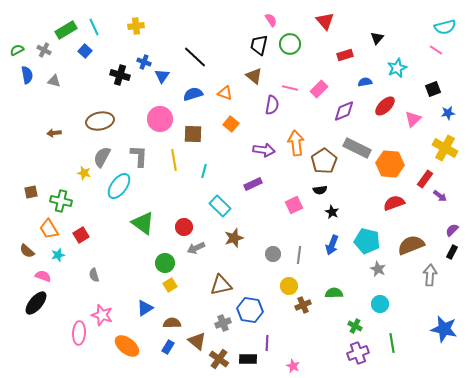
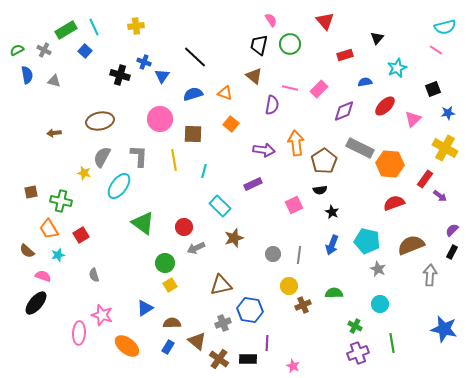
gray rectangle at (357, 148): moved 3 px right
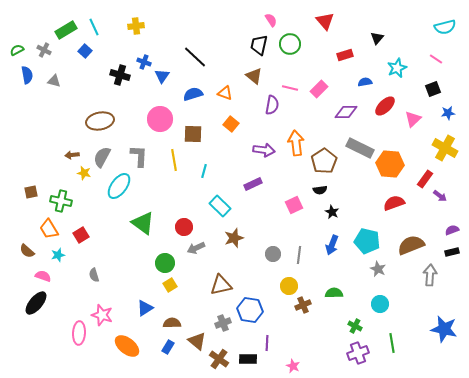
pink line at (436, 50): moved 9 px down
purple diamond at (344, 111): moved 2 px right, 1 px down; rotated 20 degrees clockwise
brown arrow at (54, 133): moved 18 px right, 22 px down
purple semicircle at (452, 230): rotated 24 degrees clockwise
black rectangle at (452, 252): rotated 48 degrees clockwise
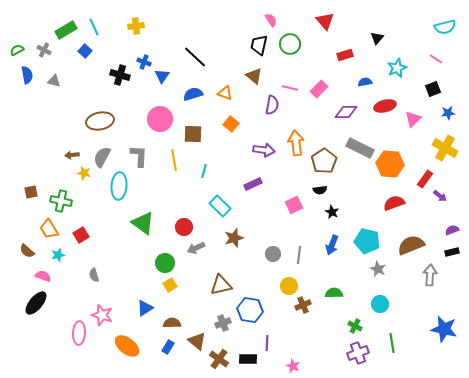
red ellipse at (385, 106): rotated 30 degrees clockwise
cyan ellipse at (119, 186): rotated 32 degrees counterclockwise
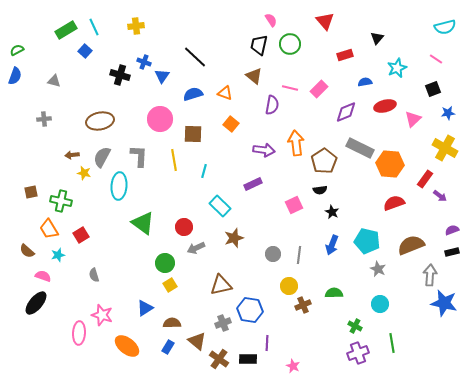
gray cross at (44, 50): moved 69 px down; rotated 32 degrees counterclockwise
blue semicircle at (27, 75): moved 12 px left, 1 px down; rotated 30 degrees clockwise
purple diamond at (346, 112): rotated 20 degrees counterclockwise
blue star at (444, 329): moved 26 px up
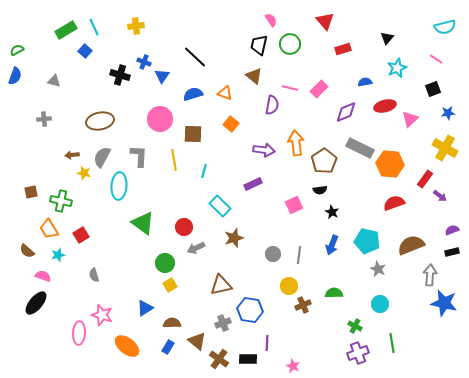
black triangle at (377, 38): moved 10 px right
red rectangle at (345, 55): moved 2 px left, 6 px up
pink triangle at (413, 119): moved 3 px left
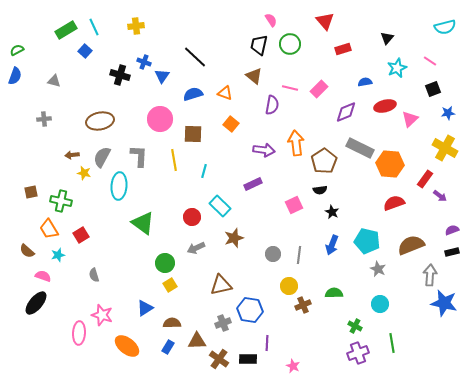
pink line at (436, 59): moved 6 px left, 2 px down
red circle at (184, 227): moved 8 px right, 10 px up
brown triangle at (197, 341): rotated 42 degrees counterclockwise
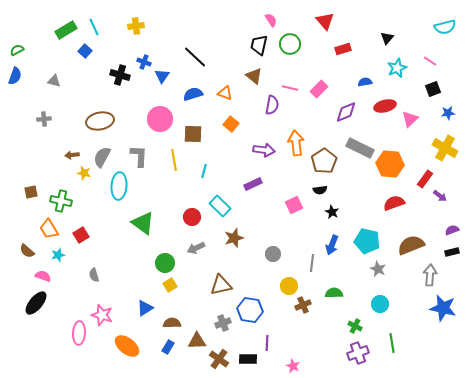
gray line at (299, 255): moved 13 px right, 8 px down
blue star at (444, 303): moved 1 px left, 5 px down
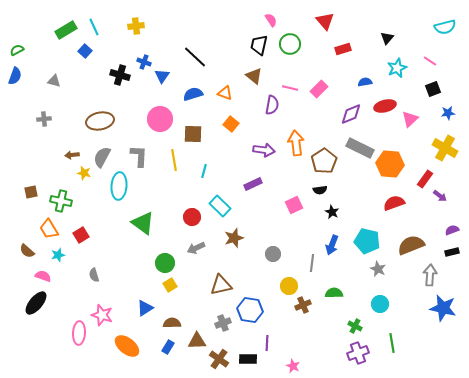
purple diamond at (346, 112): moved 5 px right, 2 px down
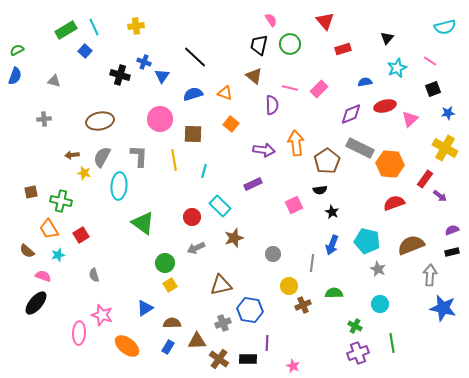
purple semicircle at (272, 105): rotated 12 degrees counterclockwise
brown pentagon at (324, 161): moved 3 px right
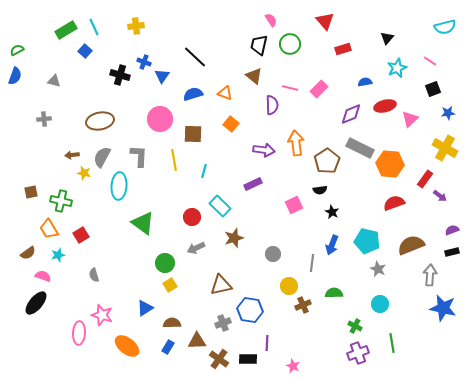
brown semicircle at (27, 251): moved 1 px right, 2 px down; rotated 77 degrees counterclockwise
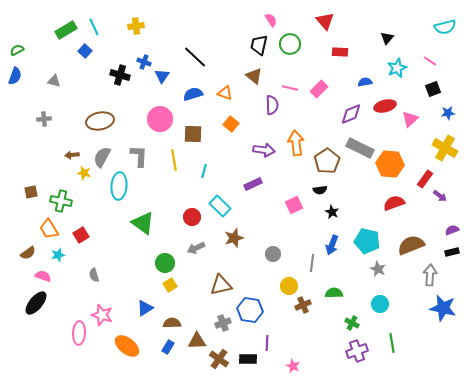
red rectangle at (343, 49): moved 3 px left, 3 px down; rotated 21 degrees clockwise
green cross at (355, 326): moved 3 px left, 3 px up
purple cross at (358, 353): moved 1 px left, 2 px up
